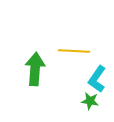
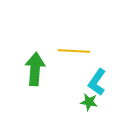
cyan L-shape: moved 3 px down
green star: moved 1 px left, 1 px down
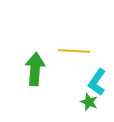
green star: rotated 12 degrees clockwise
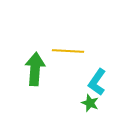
yellow line: moved 6 px left
green star: moved 1 px right, 1 px down
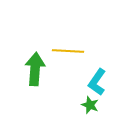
green star: moved 2 px down
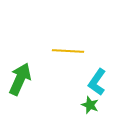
green arrow: moved 15 px left, 10 px down; rotated 20 degrees clockwise
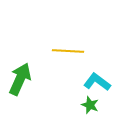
cyan L-shape: rotated 92 degrees clockwise
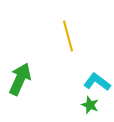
yellow line: moved 15 px up; rotated 72 degrees clockwise
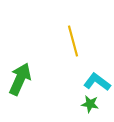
yellow line: moved 5 px right, 5 px down
green star: moved 1 px up; rotated 12 degrees counterclockwise
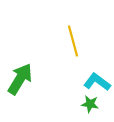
green arrow: rotated 8 degrees clockwise
